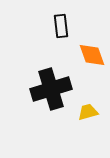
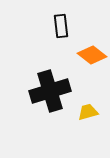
orange diamond: rotated 32 degrees counterclockwise
black cross: moved 1 px left, 2 px down
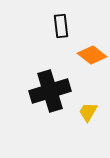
yellow trapezoid: rotated 45 degrees counterclockwise
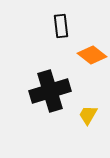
yellow trapezoid: moved 3 px down
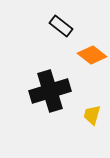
black rectangle: rotated 45 degrees counterclockwise
yellow trapezoid: moved 4 px right; rotated 15 degrees counterclockwise
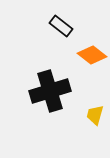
yellow trapezoid: moved 3 px right
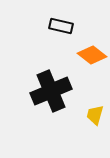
black rectangle: rotated 25 degrees counterclockwise
black cross: moved 1 px right; rotated 6 degrees counterclockwise
